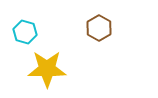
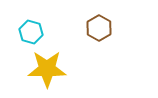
cyan hexagon: moved 6 px right
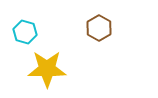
cyan hexagon: moved 6 px left
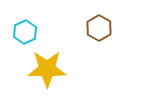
cyan hexagon: rotated 20 degrees clockwise
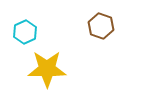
brown hexagon: moved 2 px right, 2 px up; rotated 10 degrees counterclockwise
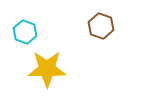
cyan hexagon: rotated 15 degrees counterclockwise
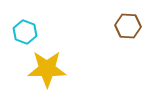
brown hexagon: moved 27 px right; rotated 15 degrees counterclockwise
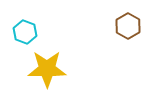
brown hexagon: rotated 25 degrees clockwise
